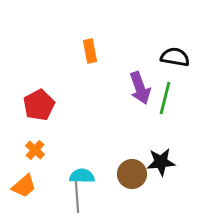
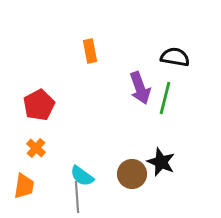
orange cross: moved 1 px right, 2 px up
black star: rotated 28 degrees clockwise
cyan semicircle: rotated 145 degrees counterclockwise
orange trapezoid: rotated 40 degrees counterclockwise
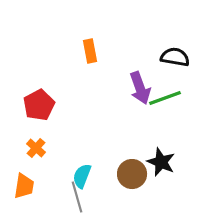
green line: rotated 56 degrees clockwise
cyan semicircle: rotated 75 degrees clockwise
gray line: rotated 12 degrees counterclockwise
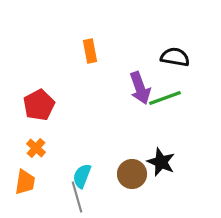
orange trapezoid: moved 1 px right, 4 px up
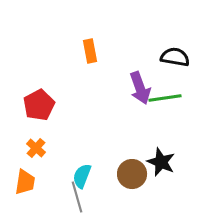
green line: rotated 12 degrees clockwise
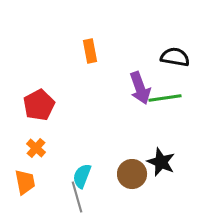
orange trapezoid: rotated 20 degrees counterclockwise
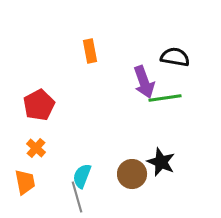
purple arrow: moved 4 px right, 6 px up
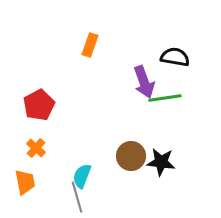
orange rectangle: moved 6 px up; rotated 30 degrees clockwise
black star: rotated 16 degrees counterclockwise
brown circle: moved 1 px left, 18 px up
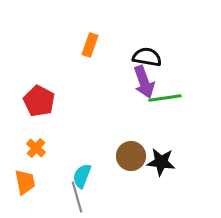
black semicircle: moved 28 px left
red pentagon: moved 4 px up; rotated 16 degrees counterclockwise
